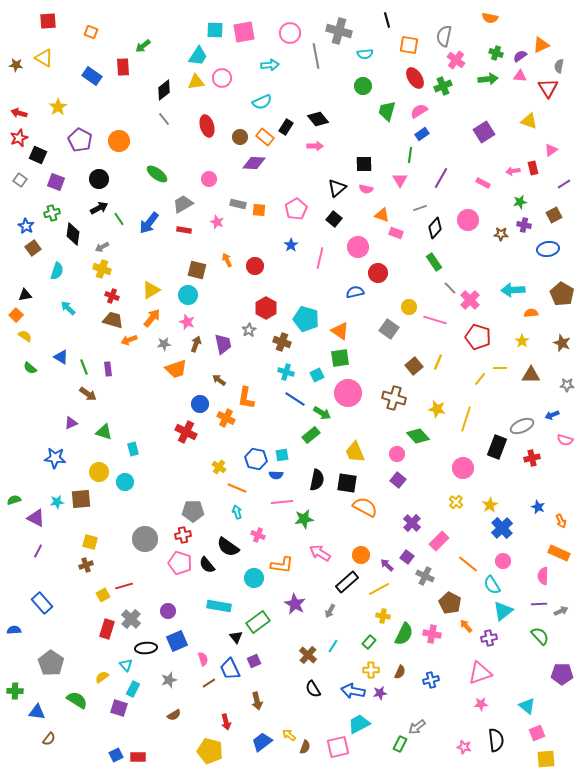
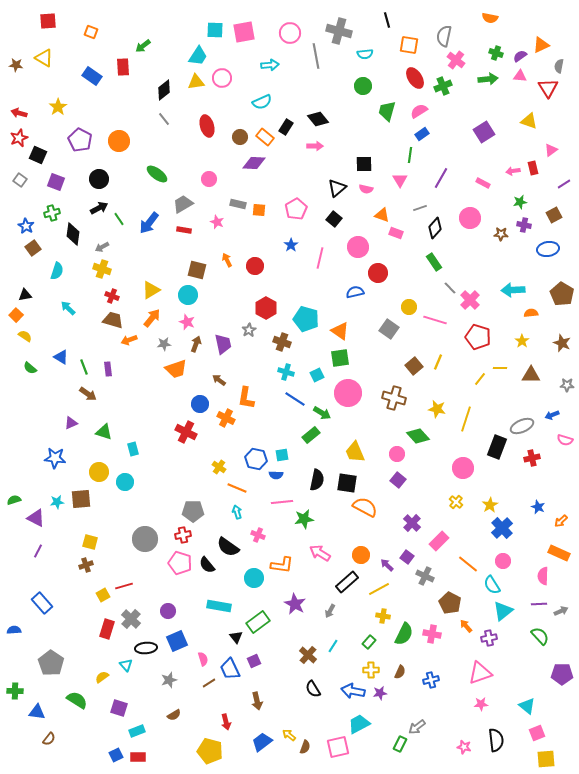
pink circle at (468, 220): moved 2 px right, 2 px up
orange arrow at (561, 521): rotated 72 degrees clockwise
cyan rectangle at (133, 689): moved 4 px right, 42 px down; rotated 42 degrees clockwise
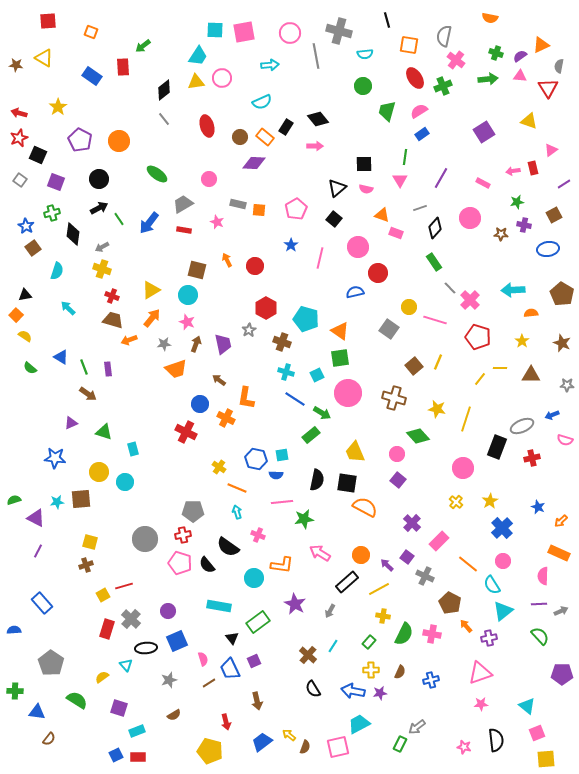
green line at (410, 155): moved 5 px left, 2 px down
green star at (520, 202): moved 3 px left
yellow star at (490, 505): moved 4 px up
black triangle at (236, 637): moved 4 px left, 1 px down
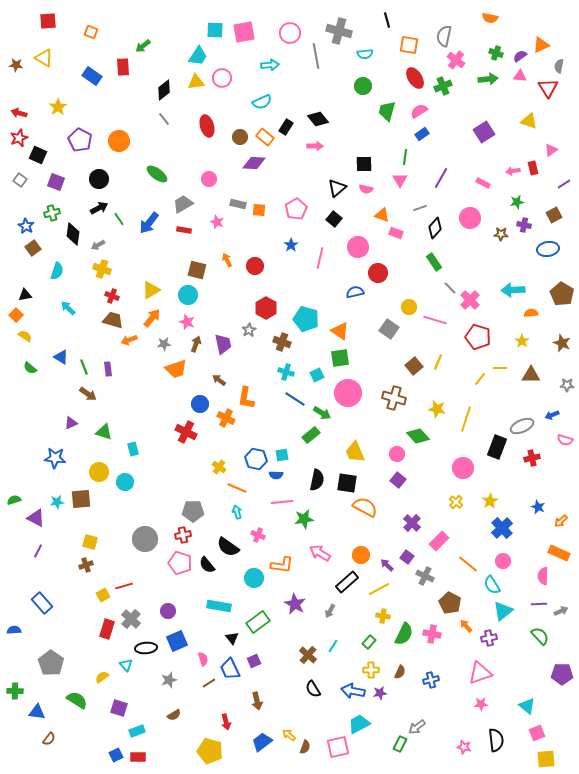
gray arrow at (102, 247): moved 4 px left, 2 px up
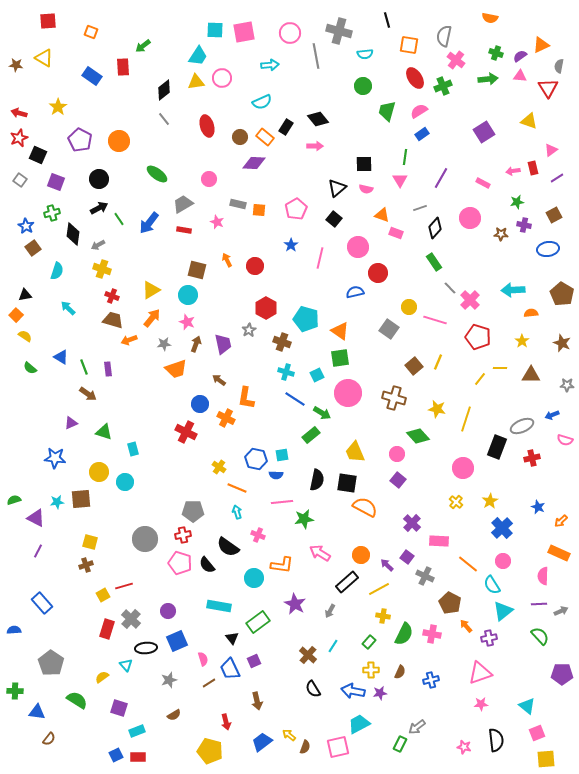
purple line at (564, 184): moved 7 px left, 6 px up
pink rectangle at (439, 541): rotated 48 degrees clockwise
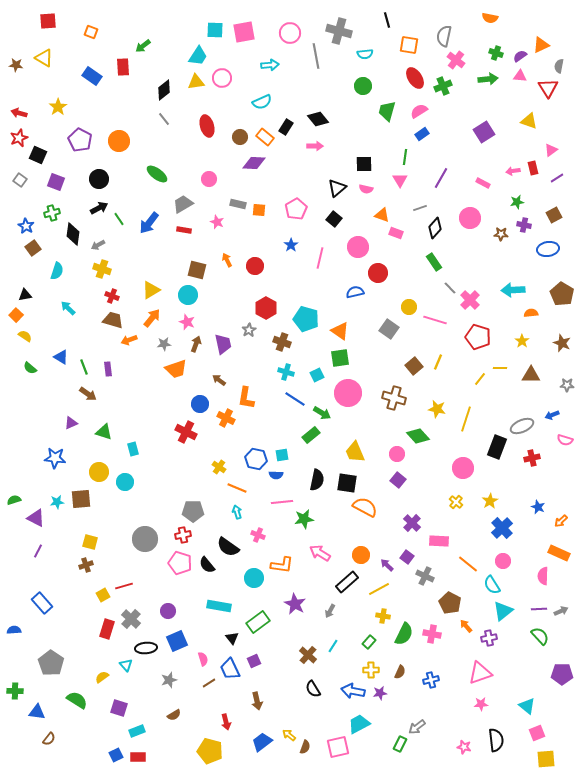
purple line at (539, 604): moved 5 px down
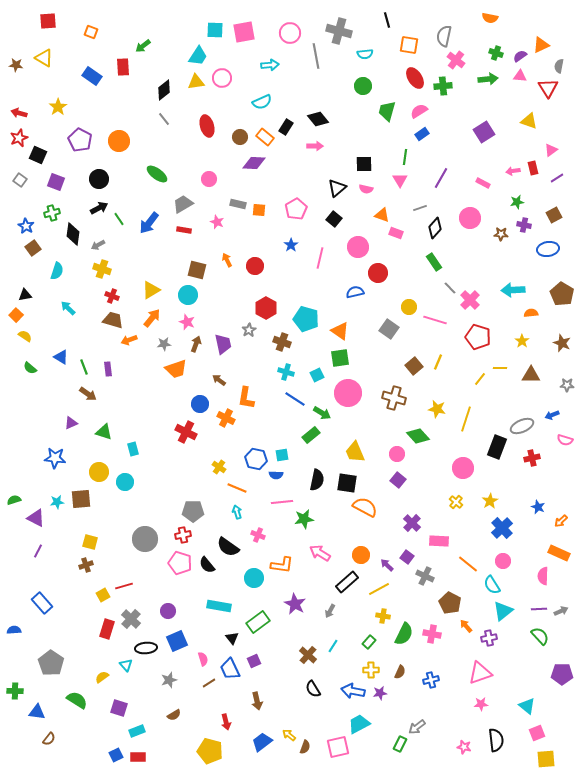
green cross at (443, 86): rotated 18 degrees clockwise
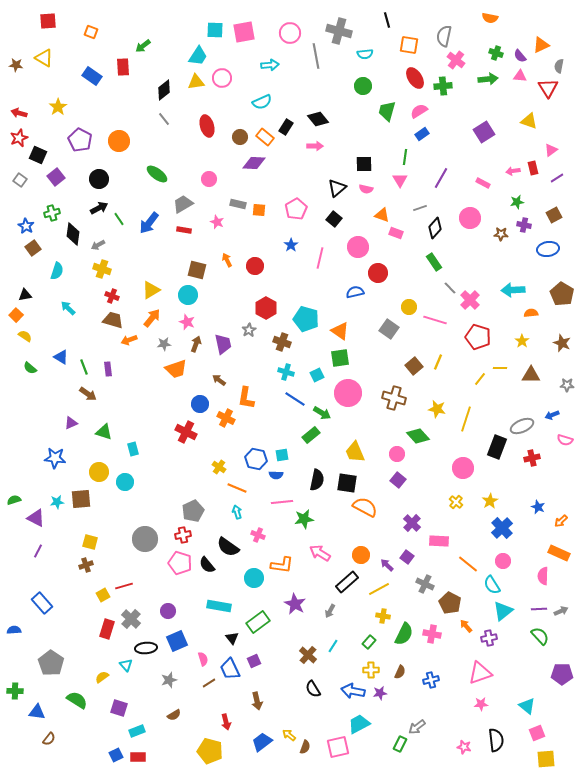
purple semicircle at (520, 56): rotated 96 degrees counterclockwise
purple square at (56, 182): moved 5 px up; rotated 30 degrees clockwise
gray pentagon at (193, 511): rotated 25 degrees counterclockwise
gray cross at (425, 576): moved 8 px down
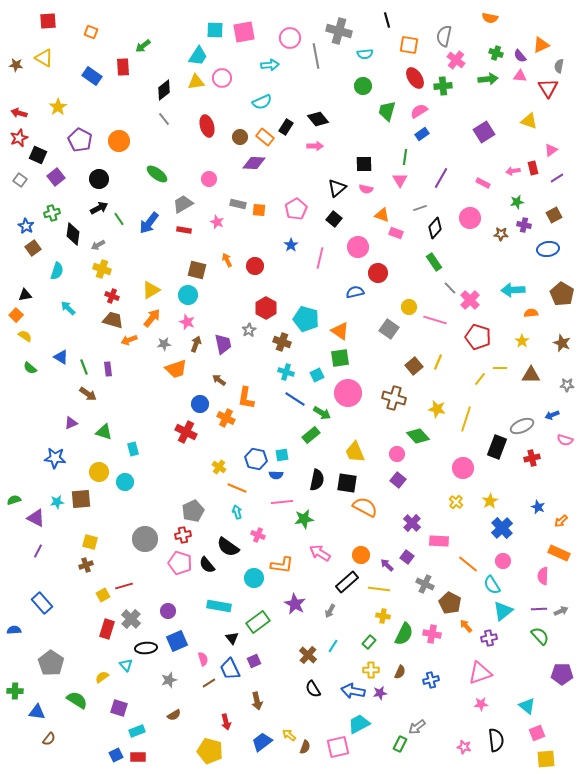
pink circle at (290, 33): moved 5 px down
yellow line at (379, 589): rotated 35 degrees clockwise
